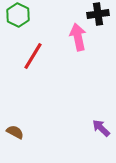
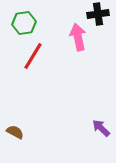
green hexagon: moved 6 px right, 8 px down; rotated 25 degrees clockwise
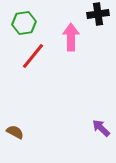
pink arrow: moved 7 px left; rotated 12 degrees clockwise
red line: rotated 8 degrees clockwise
